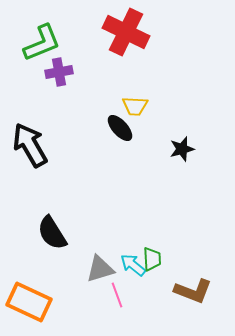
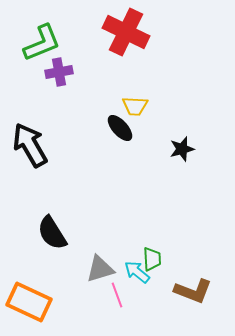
cyan arrow: moved 4 px right, 7 px down
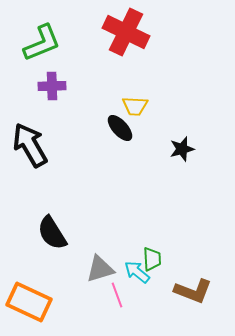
purple cross: moved 7 px left, 14 px down; rotated 8 degrees clockwise
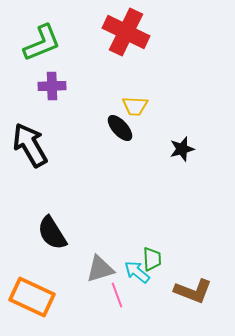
orange rectangle: moved 3 px right, 5 px up
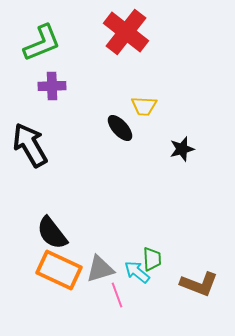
red cross: rotated 12 degrees clockwise
yellow trapezoid: moved 9 px right
black semicircle: rotated 6 degrees counterclockwise
brown L-shape: moved 6 px right, 7 px up
orange rectangle: moved 27 px right, 27 px up
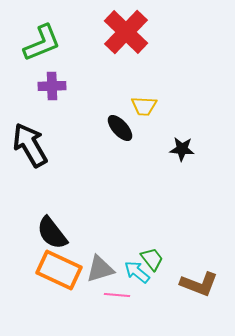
red cross: rotated 6 degrees clockwise
black star: rotated 20 degrees clockwise
green trapezoid: rotated 35 degrees counterclockwise
pink line: rotated 65 degrees counterclockwise
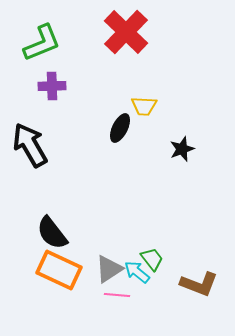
black ellipse: rotated 68 degrees clockwise
black star: rotated 25 degrees counterclockwise
gray triangle: moved 9 px right; rotated 16 degrees counterclockwise
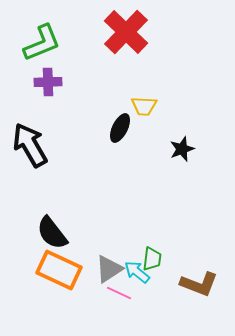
purple cross: moved 4 px left, 4 px up
green trapezoid: rotated 45 degrees clockwise
pink line: moved 2 px right, 2 px up; rotated 20 degrees clockwise
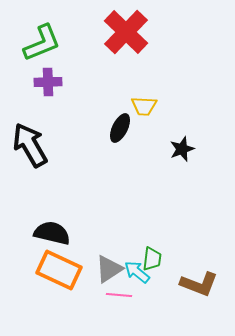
black semicircle: rotated 141 degrees clockwise
pink line: moved 2 px down; rotated 20 degrees counterclockwise
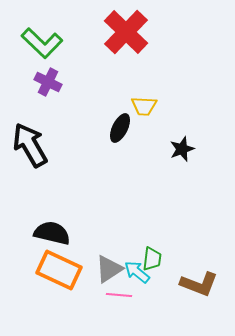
green L-shape: rotated 66 degrees clockwise
purple cross: rotated 28 degrees clockwise
